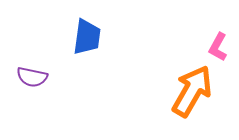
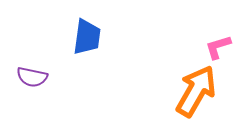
pink L-shape: rotated 44 degrees clockwise
orange arrow: moved 4 px right
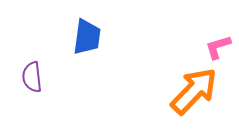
purple semicircle: rotated 72 degrees clockwise
orange arrow: moved 2 px left; rotated 14 degrees clockwise
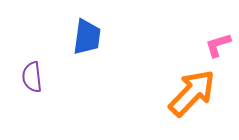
pink L-shape: moved 2 px up
orange arrow: moved 2 px left, 2 px down
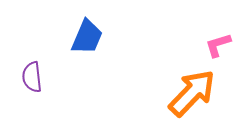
blue trapezoid: rotated 15 degrees clockwise
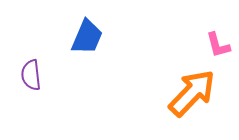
pink L-shape: rotated 88 degrees counterclockwise
purple semicircle: moved 1 px left, 2 px up
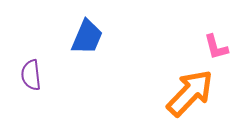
pink L-shape: moved 2 px left, 2 px down
orange arrow: moved 2 px left
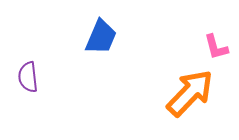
blue trapezoid: moved 14 px right
purple semicircle: moved 3 px left, 2 px down
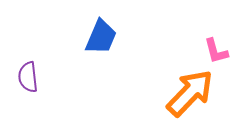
pink L-shape: moved 4 px down
